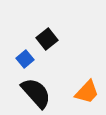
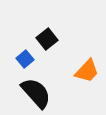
orange trapezoid: moved 21 px up
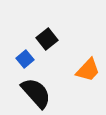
orange trapezoid: moved 1 px right, 1 px up
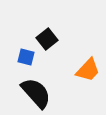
blue square: moved 1 px right, 2 px up; rotated 36 degrees counterclockwise
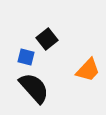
black semicircle: moved 2 px left, 5 px up
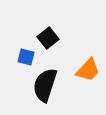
black square: moved 1 px right, 1 px up
black semicircle: moved 11 px right, 3 px up; rotated 120 degrees counterclockwise
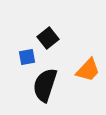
blue square: moved 1 px right; rotated 24 degrees counterclockwise
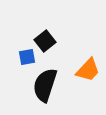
black square: moved 3 px left, 3 px down
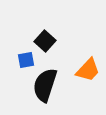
black square: rotated 10 degrees counterclockwise
blue square: moved 1 px left, 3 px down
